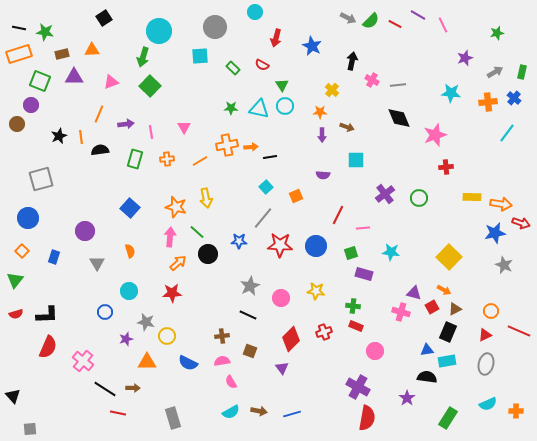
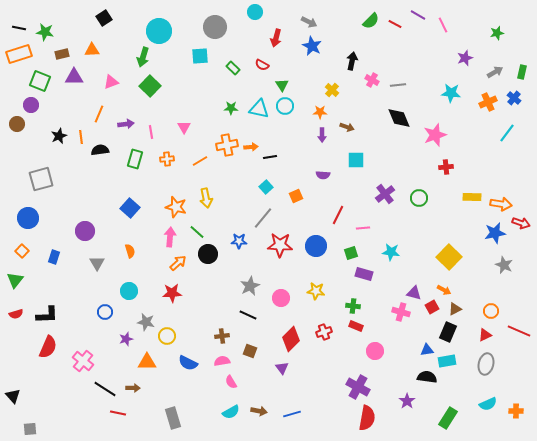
gray arrow at (348, 18): moved 39 px left, 4 px down
orange cross at (488, 102): rotated 18 degrees counterclockwise
purple star at (407, 398): moved 3 px down
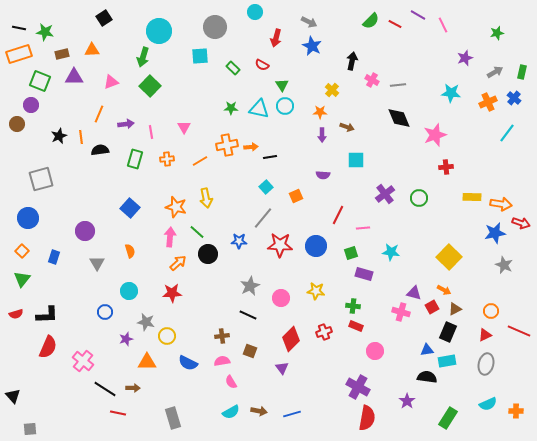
green triangle at (15, 280): moved 7 px right, 1 px up
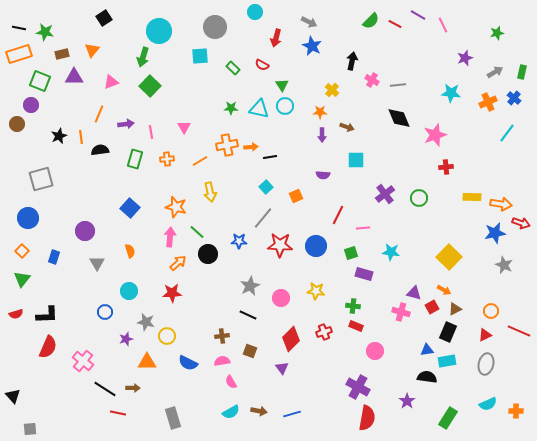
orange triangle at (92, 50): rotated 49 degrees counterclockwise
yellow arrow at (206, 198): moved 4 px right, 6 px up
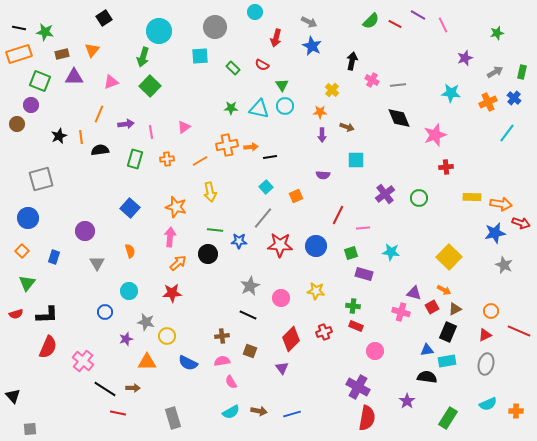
pink triangle at (184, 127): rotated 24 degrees clockwise
green line at (197, 232): moved 18 px right, 2 px up; rotated 35 degrees counterclockwise
green triangle at (22, 279): moved 5 px right, 4 px down
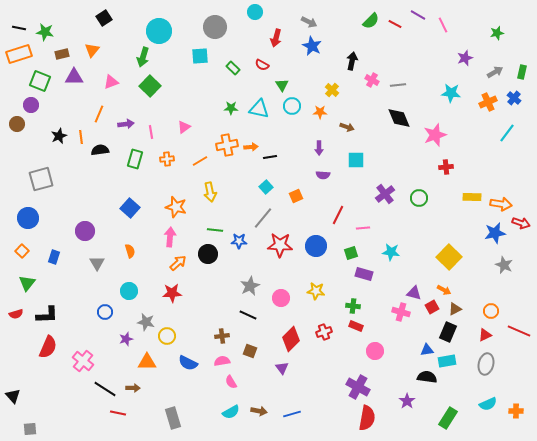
cyan circle at (285, 106): moved 7 px right
purple arrow at (322, 135): moved 3 px left, 13 px down
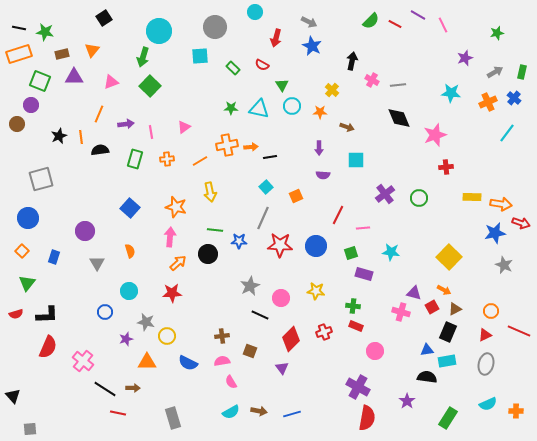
gray line at (263, 218): rotated 15 degrees counterclockwise
black line at (248, 315): moved 12 px right
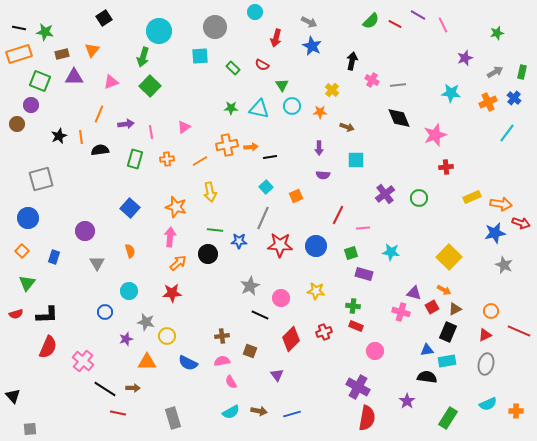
yellow rectangle at (472, 197): rotated 24 degrees counterclockwise
purple triangle at (282, 368): moved 5 px left, 7 px down
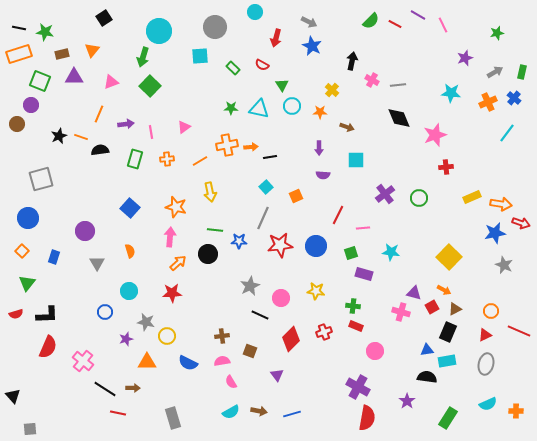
orange line at (81, 137): rotated 64 degrees counterclockwise
red star at (280, 245): rotated 10 degrees counterclockwise
